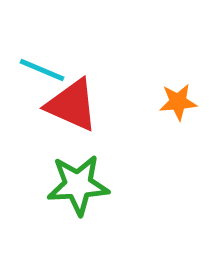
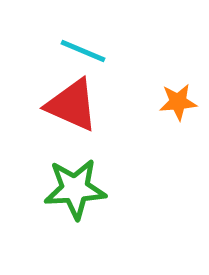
cyan line: moved 41 px right, 19 px up
green star: moved 3 px left, 4 px down
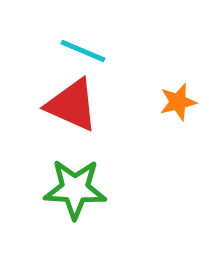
orange star: rotated 9 degrees counterclockwise
green star: rotated 6 degrees clockwise
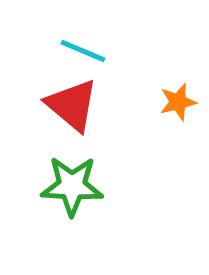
red triangle: rotated 16 degrees clockwise
green star: moved 3 px left, 3 px up
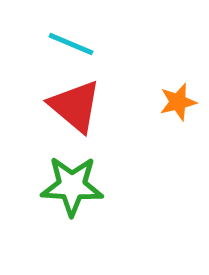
cyan line: moved 12 px left, 7 px up
red triangle: moved 3 px right, 1 px down
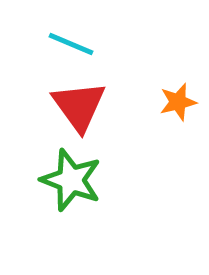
red triangle: moved 4 px right; rotated 14 degrees clockwise
green star: moved 1 px left, 6 px up; rotated 18 degrees clockwise
